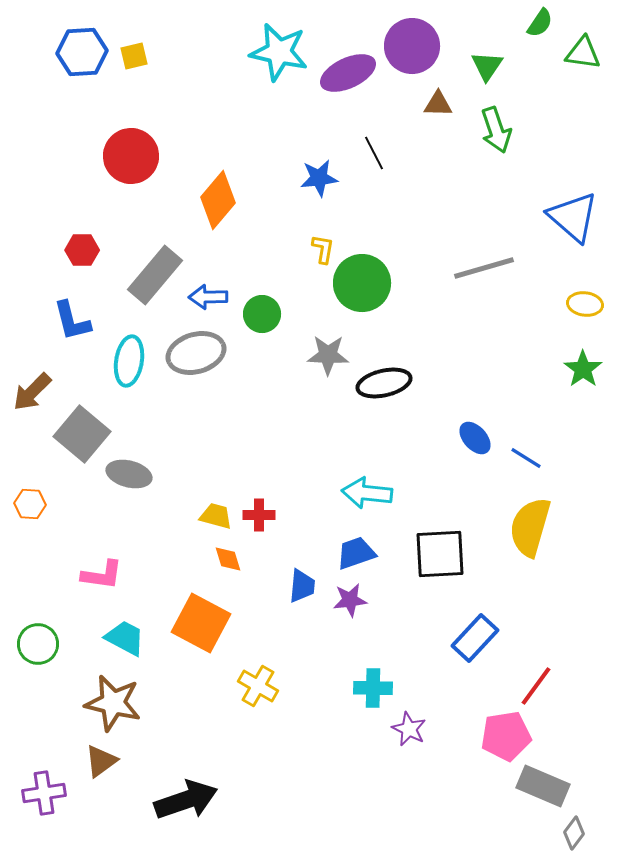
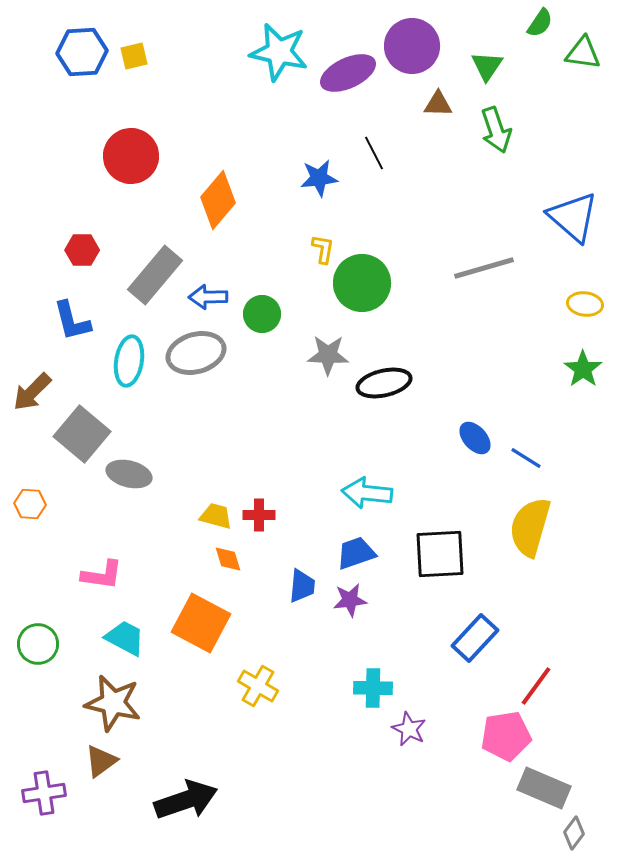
gray rectangle at (543, 786): moved 1 px right, 2 px down
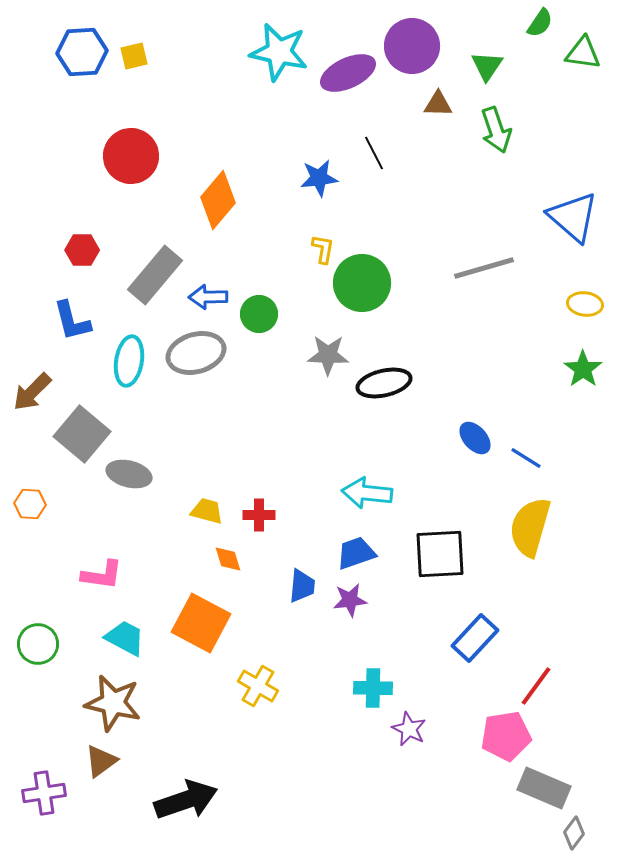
green circle at (262, 314): moved 3 px left
yellow trapezoid at (216, 516): moved 9 px left, 5 px up
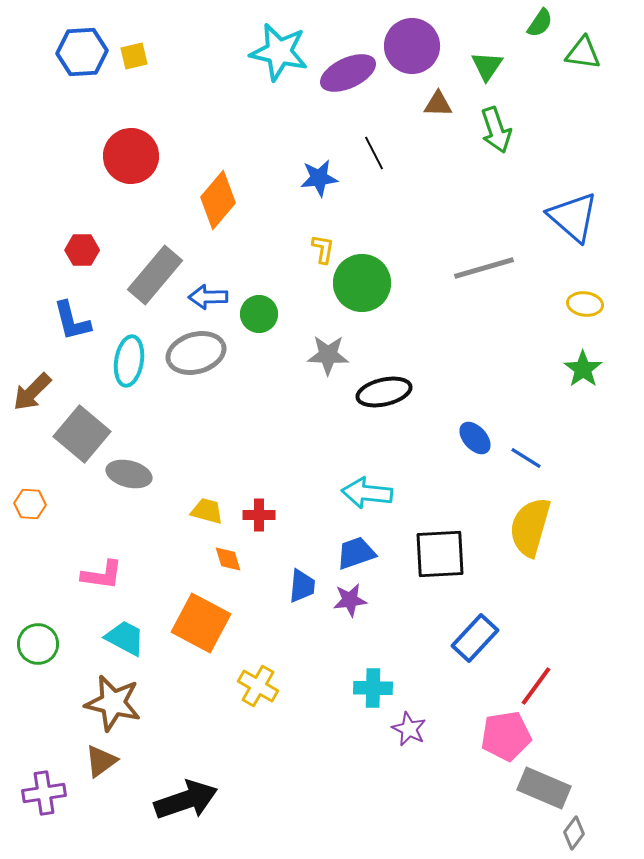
black ellipse at (384, 383): moved 9 px down
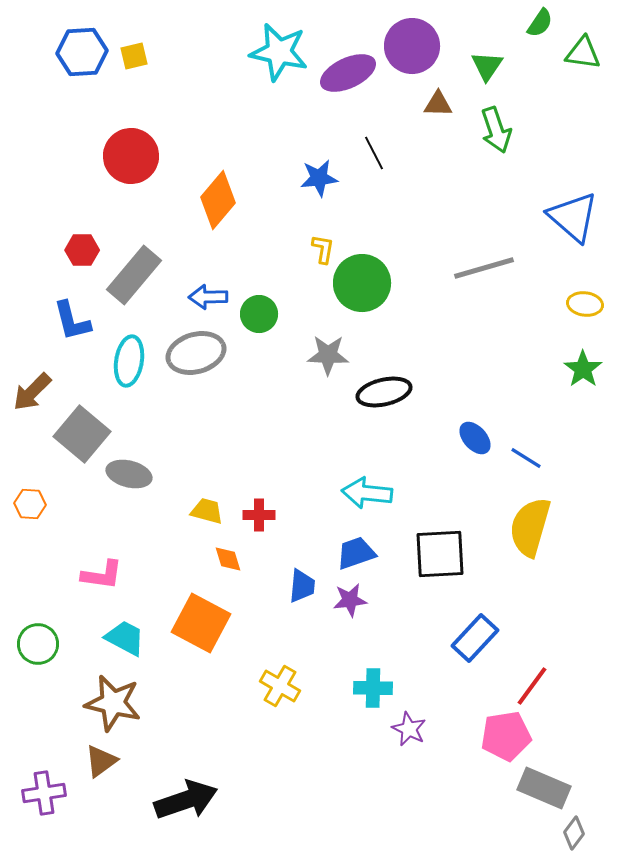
gray rectangle at (155, 275): moved 21 px left
yellow cross at (258, 686): moved 22 px right
red line at (536, 686): moved 4 px left
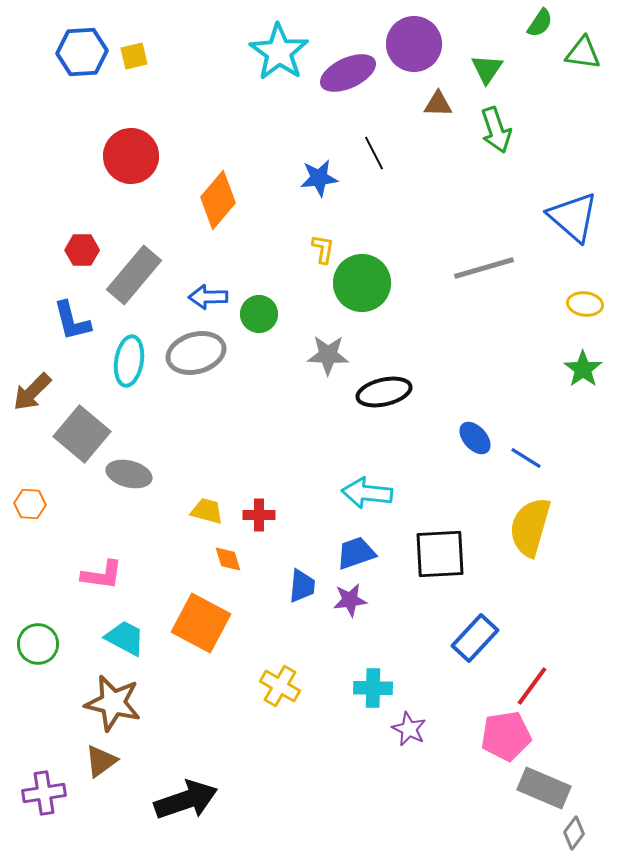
purple circle at (412, 46): moved 2 px right, 2 px up
cyan star at (279, 52): rotated 22 degrees clockwise
green triangle at (487, 66): moved 3 px down
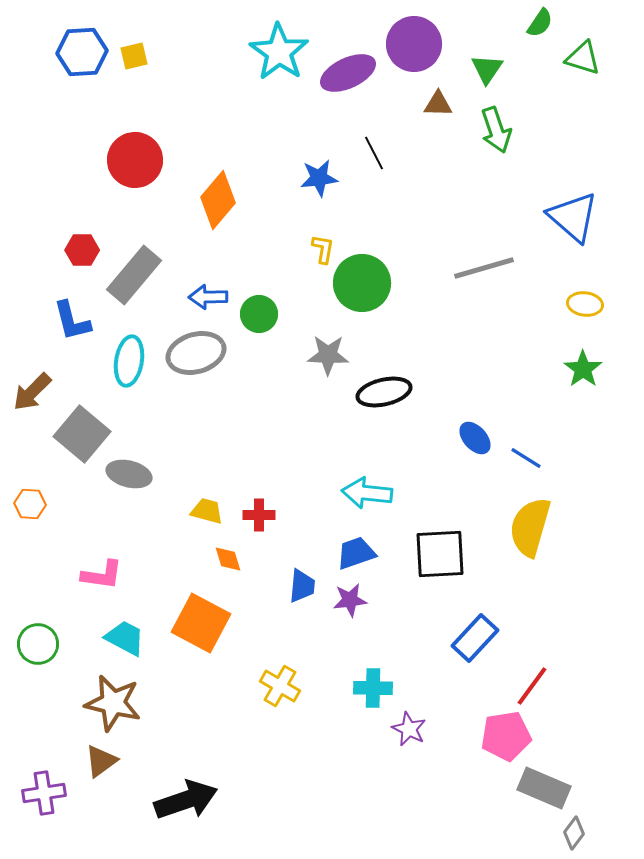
green triangle at (583, 53): moved 5 px down; rotated 9 degrees clockwise
red circle at (131, 156): moved 4 px right, 4 px down
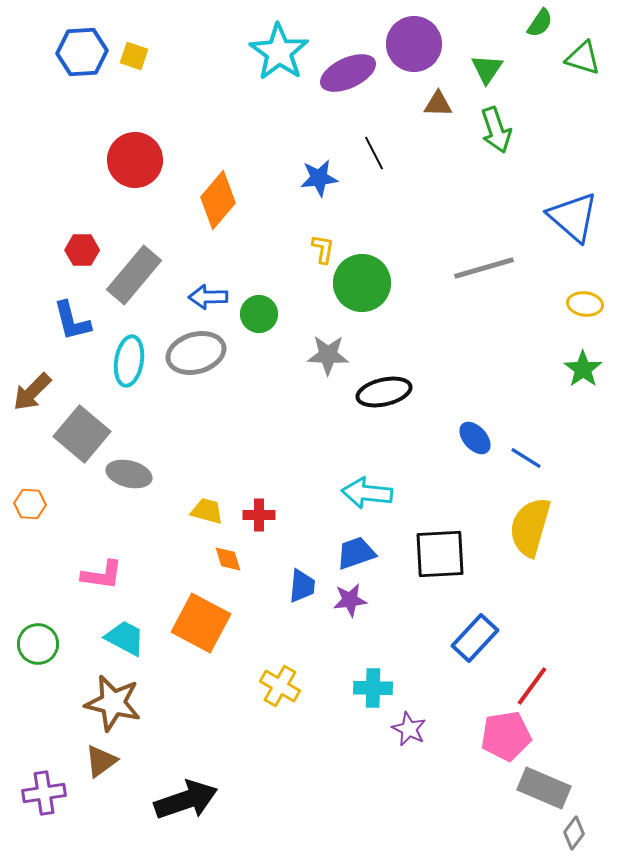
yellow square at (134, 56): rotated 32 degrees clockwise
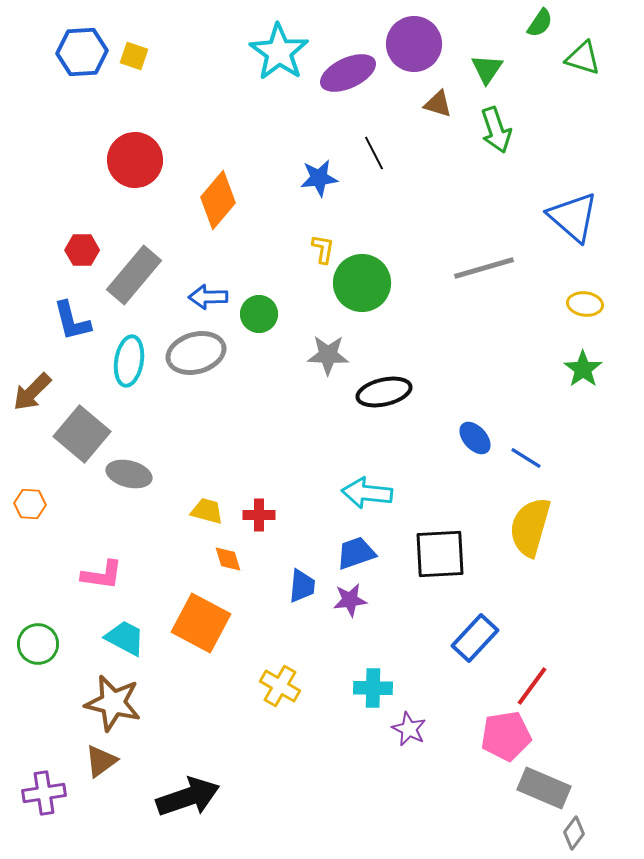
brown triangle at (438, 104): rotated 16 degrees clockwise
black arrow at (186, 800): moved 2 px right, 3 px up
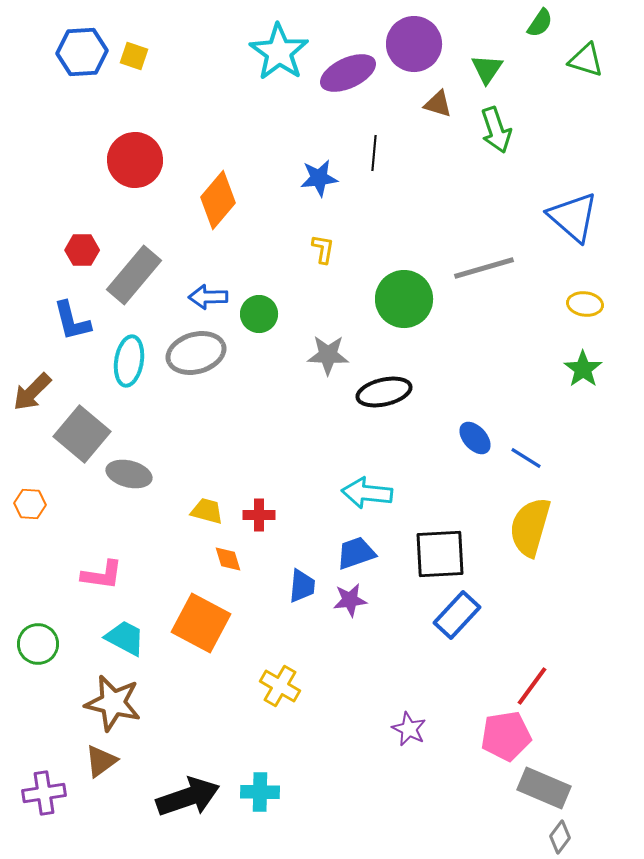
green triangle at (583, 58): moved 3 px right, 2 px down
black line at (374, 153): rotated 32 degrees clockwise
green circle at (362, 283): moved 42 px right, 16 px down
blue rectangle at (475, 638): moved 18 px left, 23 px up
cyan cross at (373, 688): moved 113 px left, 104 px down
gray diamond at (574, 833): moved 14 px left, 4 px down
